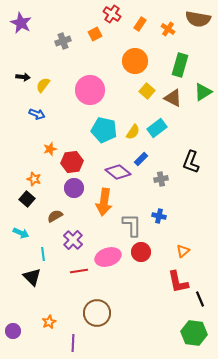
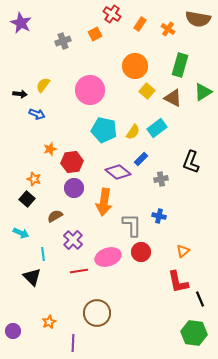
orange circle at (135, 61): moved 5 px down
black arrow at (23, 77): moved 3 px left, 17 px down
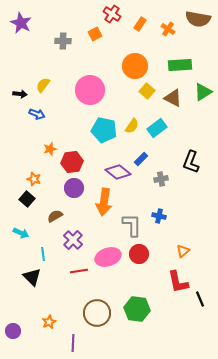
gray cross at (63, 41): rotated 21 degrees clockwise
green rectangle at (180, 65): rotated 70 degrees clockwise
yellow semicircle at (133, 132): moved 1 px left, 6 px up
red circle at (141, 252): moved 2 px left, 2 px down
green hexagon at (194, 333): moved 57 px left, 24 px up
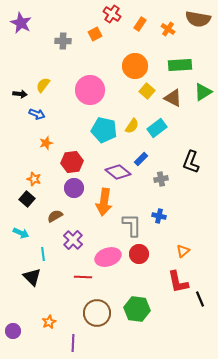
orange star at (50, 149): moved 4 px left, 6 px up
red line at (79, 271): moved 4 px right, 6 px down; rotated 12 degrees clockwise
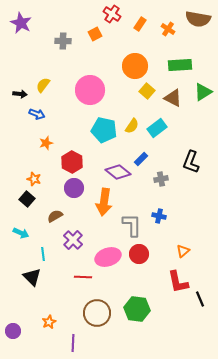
red hexagon at (72, 162): rotated 25 degrees counterclockwise
